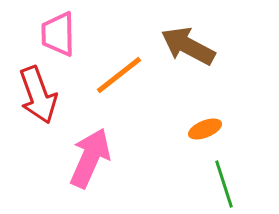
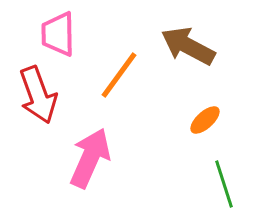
orange line: rotated 16 degrees counterclockwise
orange ellipse: moved 9 px up; rotated 20 degrees counterclockwise
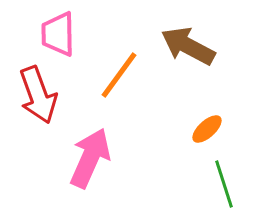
orange ellipse: moved 2 px right, 9 px down
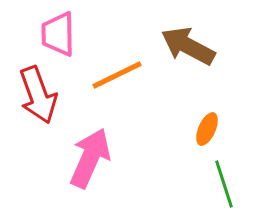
orange line: moved 2 px left; rotated 28 degrees clockwise
orange ellipse: rotated 24 degrees counterclockwise
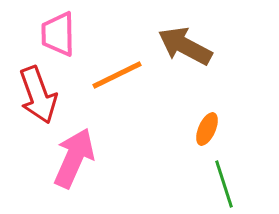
brown arrow: moved 3 px left
pink arrow: moved 16 px left
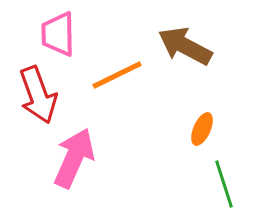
orange ellipse: moved 5 px left
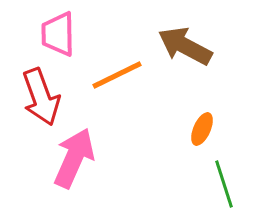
red arrow: moved 3 px right, 2 px down
